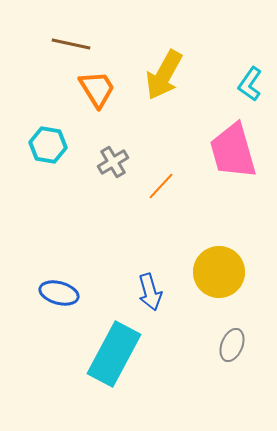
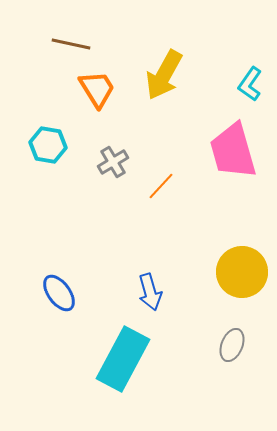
yellow circle: moved 23 px right
blue ellipse: rotated 39 degrees clockwise
cyan rectangle: moved 9 px right, 5 px down
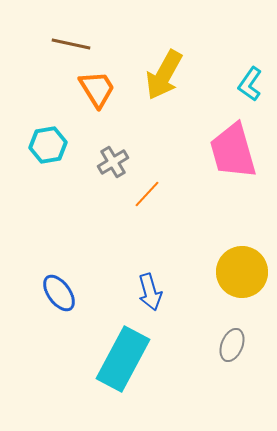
cyan hexagon: rotated 18 degrees counterclockwise
orange line: moved 14 px left, 8 px down
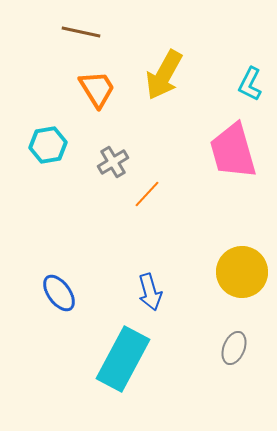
brown line: moved 10 px right, 12 px up
cyan L-shape: rotated 8 degrees counterclockwise
gray ellipse: moved 2 px right, 3 px down
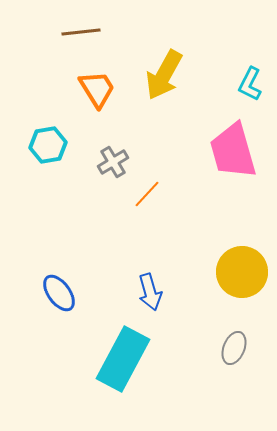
brown line: rotated 18 degrees counterclockwise
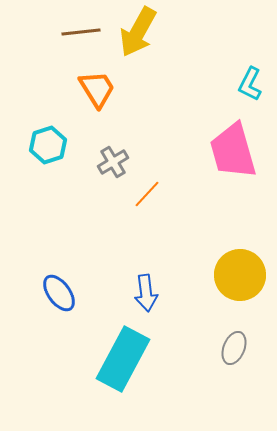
yellow arrow: moved 26 px left, 43 px up
cyan hexagon: rotated 9 degrees counterclockwise
yellow circle: moved 2 px left, 3 px down
blue arrow: moved 4 px left, 1 px down; rotated 9 degrees clockwise
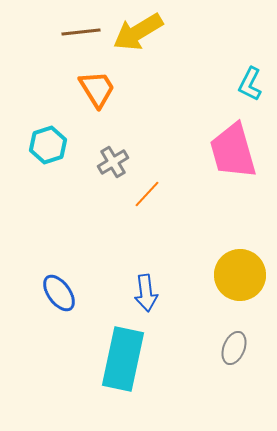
yellow arrow: rotated 30 degrees clockwise
cyan rectangle: rotated 16 degrees counterclockwise
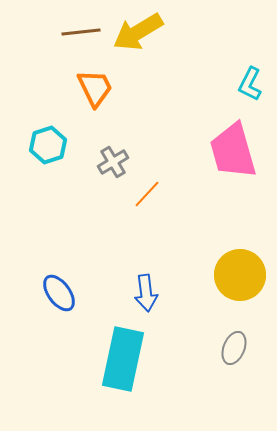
orange trapezoid: moved 2 px left, 1 px up; rotated 6 degrees clockwise
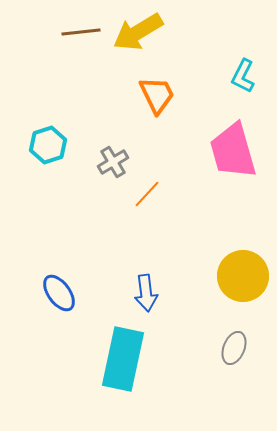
cyan L-shape: moved 7 px left, 8 px up
orange trapezoid: moved 62 px right, 7 px down
yellow circle: moved 3 px right, 1 px down
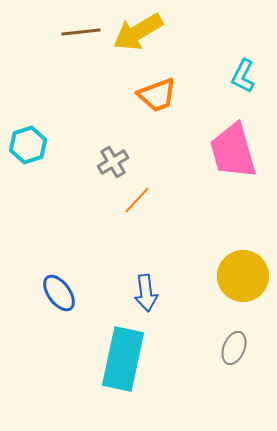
orange trapezoid: rotated 96 degrees clockwise
cyan hexagon: moved 20 px left
orange line: moved 10 px left, 6 px down
